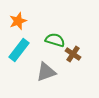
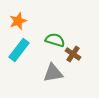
gray triangle: moved 7 px right, 1 px down; rotated 10 degrees clockwise
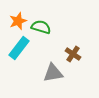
green semicircle: moved 14 px left, 13 px up
cyan rectangle: moved 2 px up
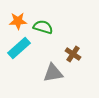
orange star: rotated 18 degrees clockwise
green semicircle: moved 2 px right
cyan rectangle: rotated 10 degrees clockwise
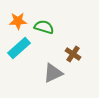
green semicircle: moved 1 px right
gray triangle: rotated 15 degrees counterclockwise
